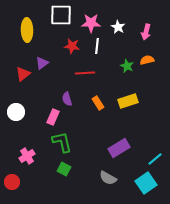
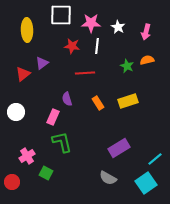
green square: moved 18 px left, 4 px down
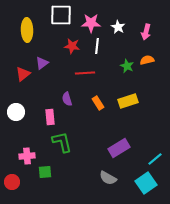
pink rectangle: moved 3 px left; rotated 28 degrees counterclockwise
pink cross: rotated 28 degrees clockwise
green square: moved 1 px left, 1 px up; rotated 32 degrees counterclockwise
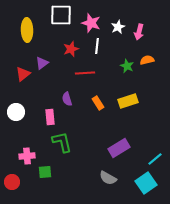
pink star: rotated 18 degrees clockwise
white star: rotated 16 degrees clockwise
pink arrow: moved 7 px left
red star: moved 1 px left, 3 px down; rotated 28 degrees counterclockwise
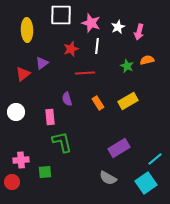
yellow rectangle: rotated 12 degrees counterclockwise
pink cross: moved 6 px left, 4 px down
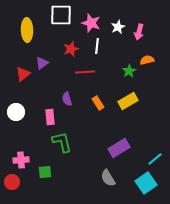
green star: moved 2 px right, 5 px down; rotated 16 degrees clockwise
red line: moved 1 px up
gray semicircle: rotated 30 degrees clockwise
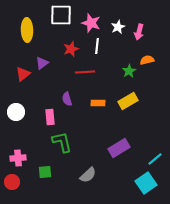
orange rectangle: rotated 56 degrees counterclockwise
pink cross: moved 3 px left, 2 px up
gray semicircle: moved 20 px left, 3 px up; rotated 102 degrees counterclockwise
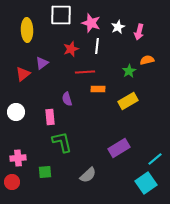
orange rectangle: moved 14 px up
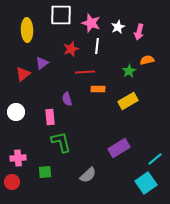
green L-shape: moved 1 px left
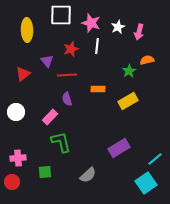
purple triangle: moved 5 px right, 2 px up; rotated 32 degrees counterclockwise
red line: moved 18 px left, 3 px down
pink rectangle: rotated 49 degrees clockwise
